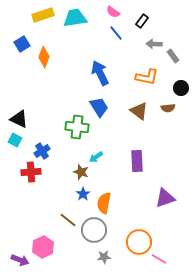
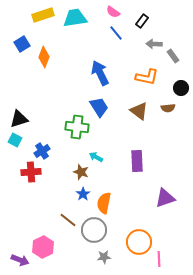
black triangle: rotated 42 degrees counterclockwise
cyan arrow: rotated 64 degrees clockwise
pink line: rotated 56 degrees clockwise
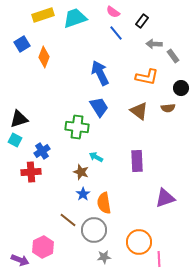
cyan trapezoid: rotated 10 degrees counterclockwise
orange semicircle: rotated 20 degrees counterclockwise
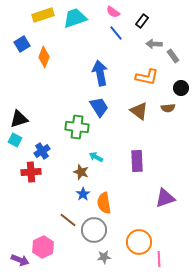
blue arrow: rotated 15 degrees clockwise
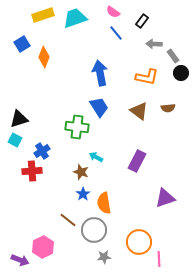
black circle: moved 15 px up
purple rectangle: rotated 30 degrees clockwise
red cross: moved 1 px right, 1 px up
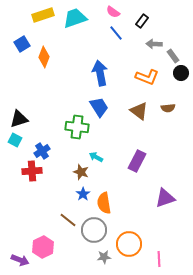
orange L-shape: rotated 10 degrees clockwise
orange circle: moved 10 px left, 2 px down
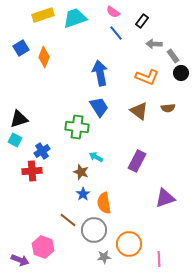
blue square: moved 1 px left, 4 px down
pink hexagon: rotated 15 degrees counterclockwise
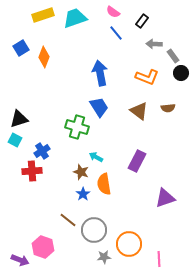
green cross: rotated 10 degrees clockwise
orange semicircle: moved 19 px up
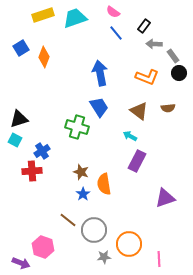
black rectangle: moved 2 px right, 5 px down
black circle: moved 2 px left
cyan arrow: moved 34 px right, 21 px up
purple arrow: moved 1 px right, 3 px down
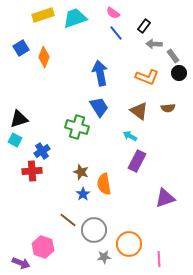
pink semicircle: moved 1 px down
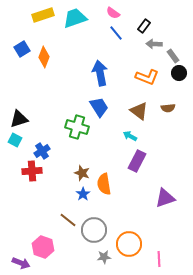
blue square: moved 1 px right, 1 px down
brown star: moved 1 px right, 1 px down
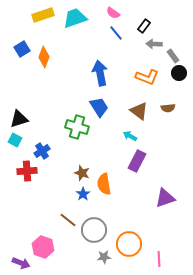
red cross: moved 5 px left
